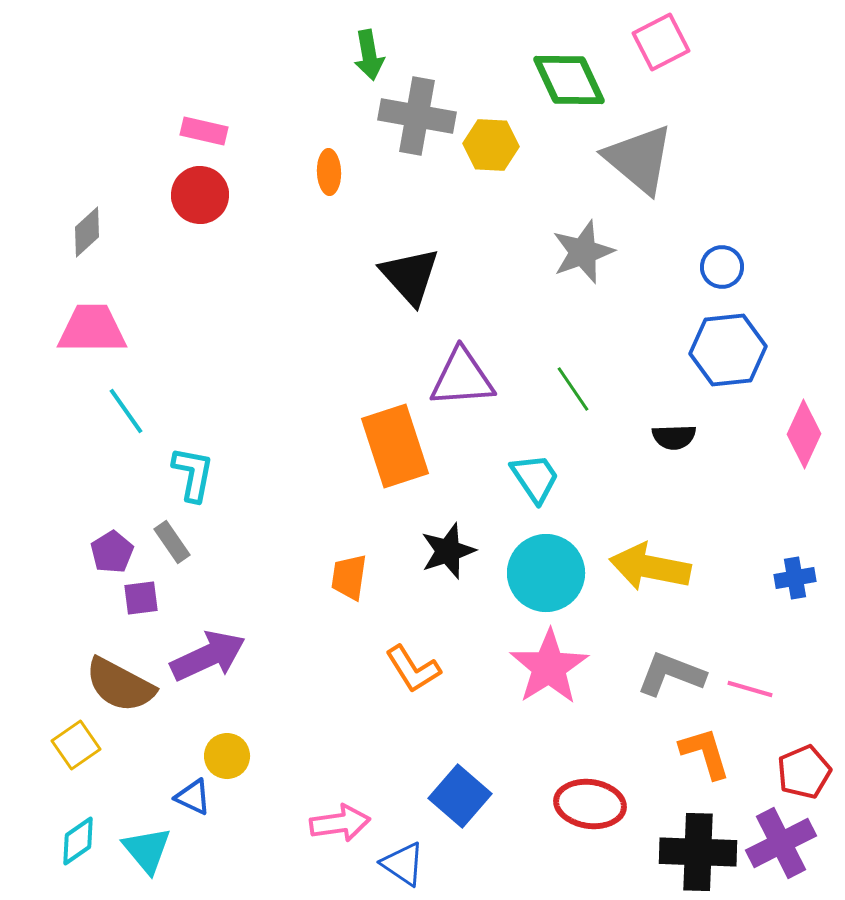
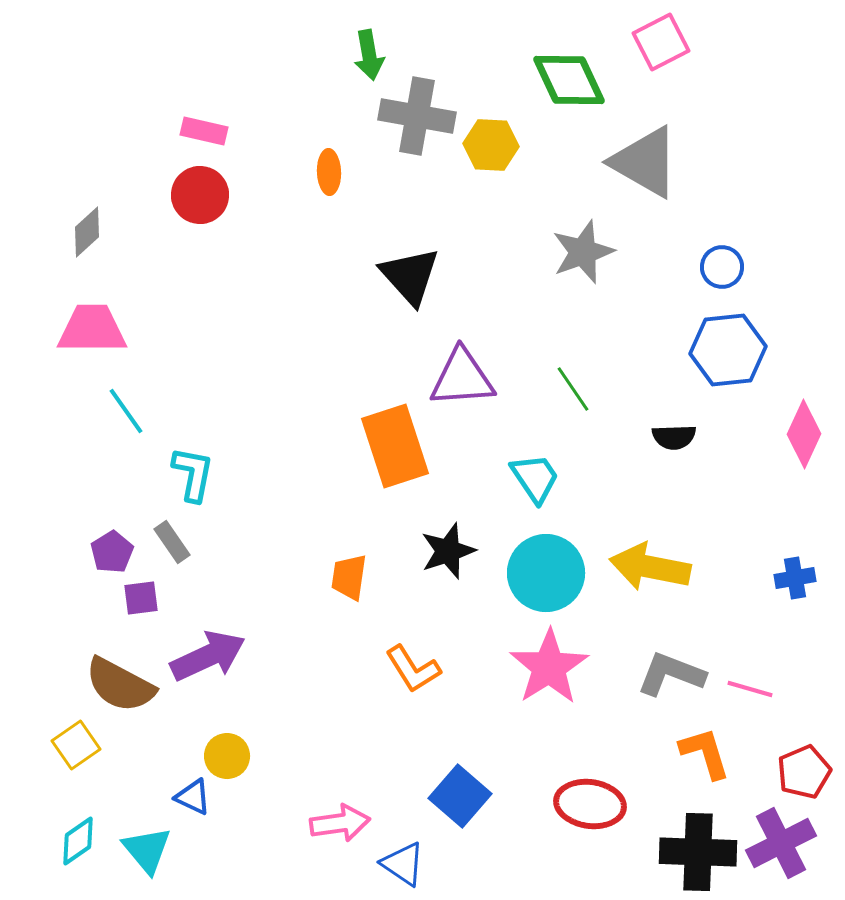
gray triangle at (639, 159): moved 6 px right, 3 px down; rotated 10 degrees counterclockwise
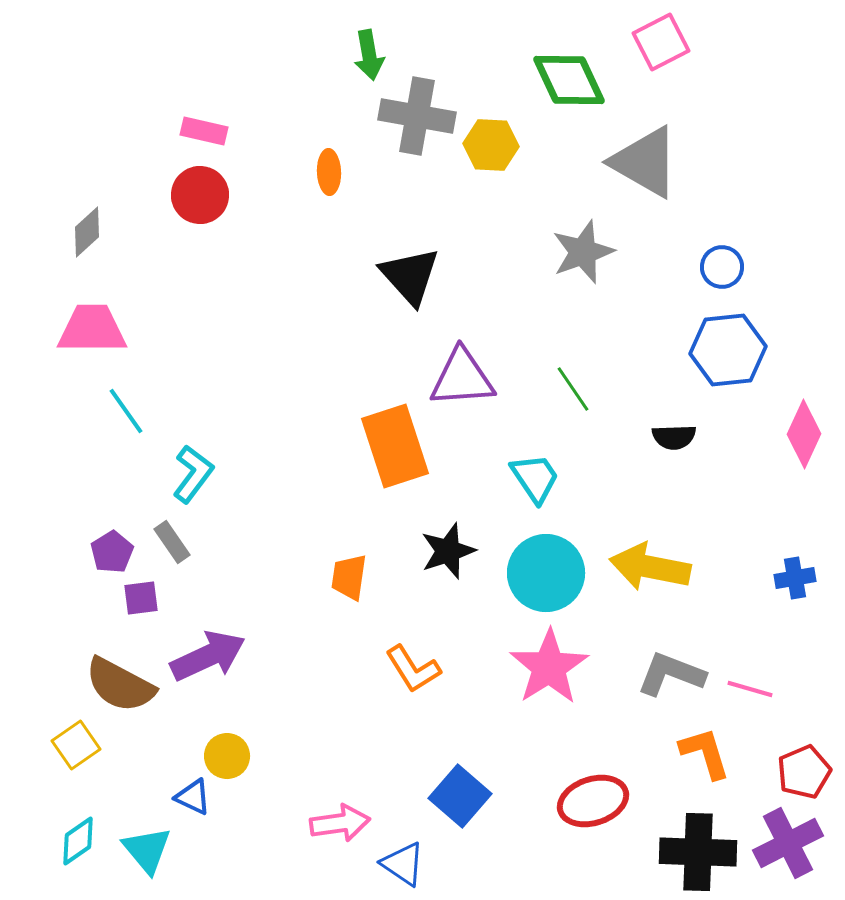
cyan L-shape at (193, 474): rotated 26 degrees clockwise
red ellipse at (590, 804): moved 3 px right, 3 px up; rotated 26 degrees counterclockwise
purple cross at (781, 843): moved 7 px right
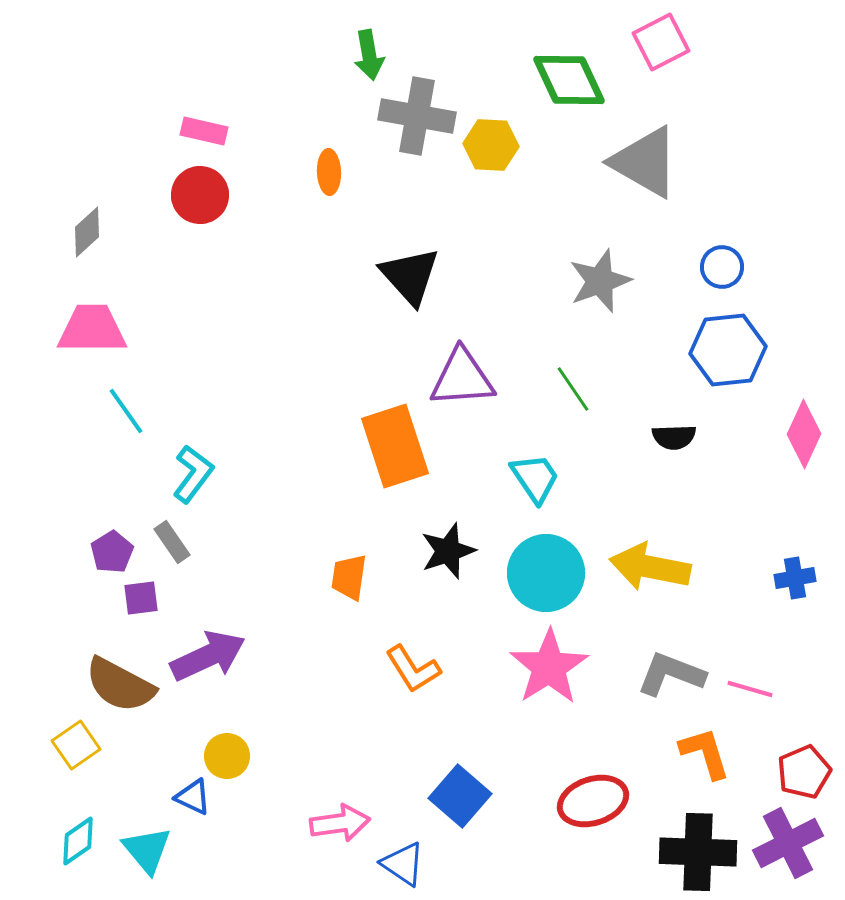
gray star at (583, 252): moved 17 px right, 29 px down
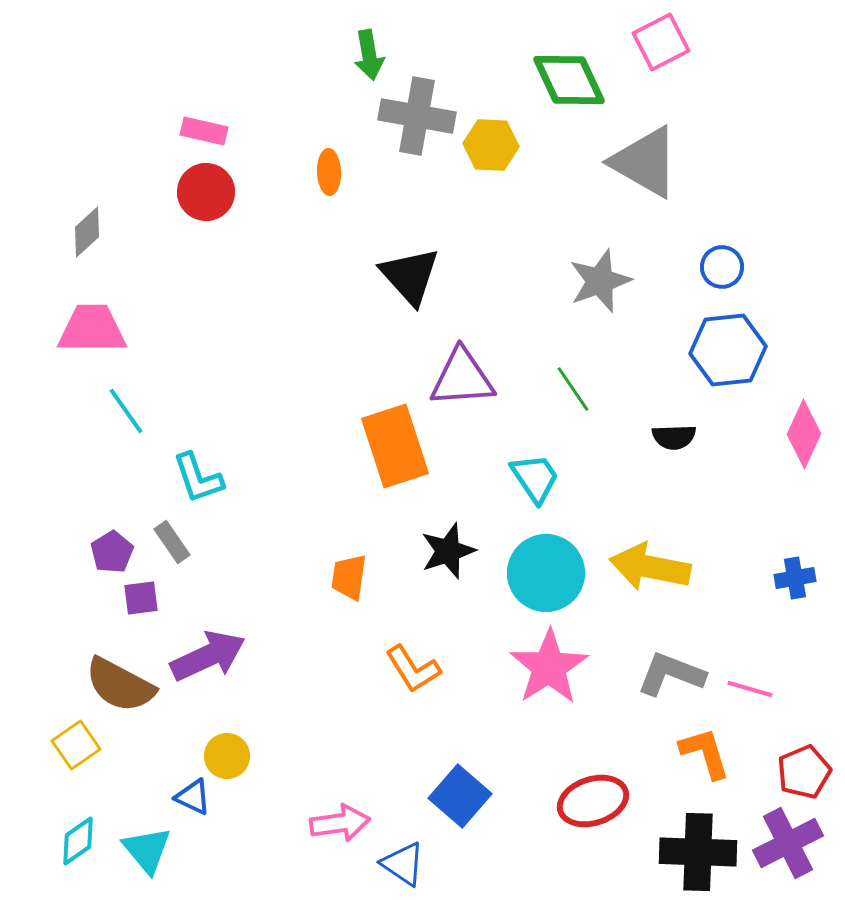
red circle at (200, 195): moved 6 px right, 3 px up
cyan L-shape at (193, 474): moved 5 px right, 4 px down; rotated 124 degrees clockwise
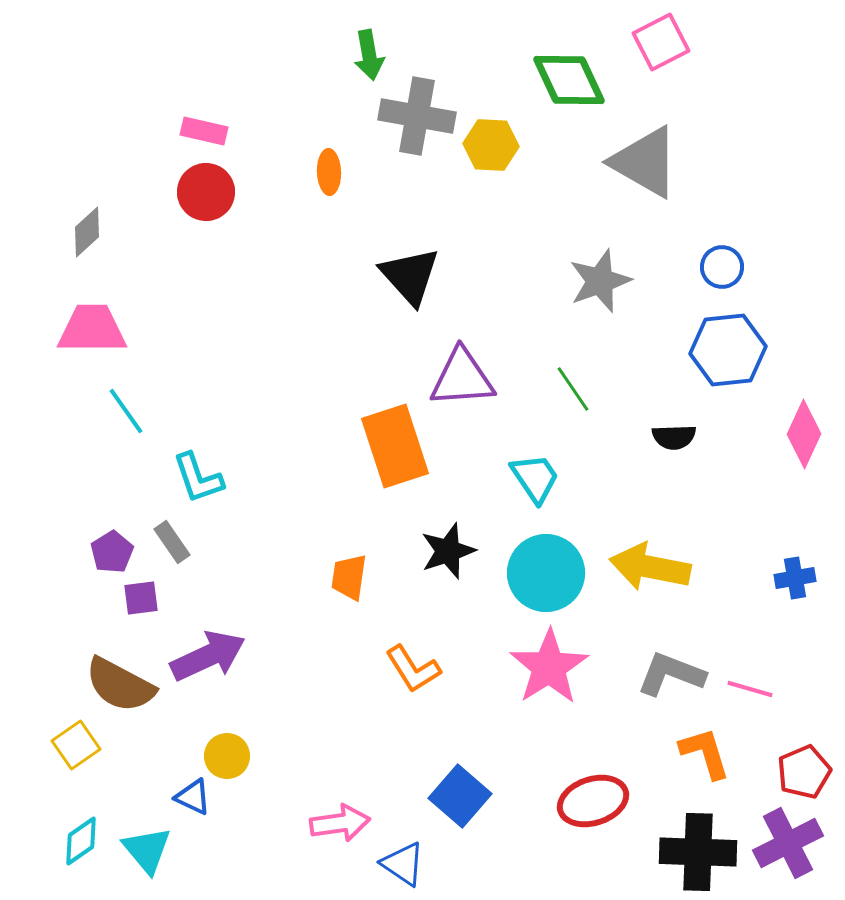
cyan diamond at (78, 841): moved 3 px right
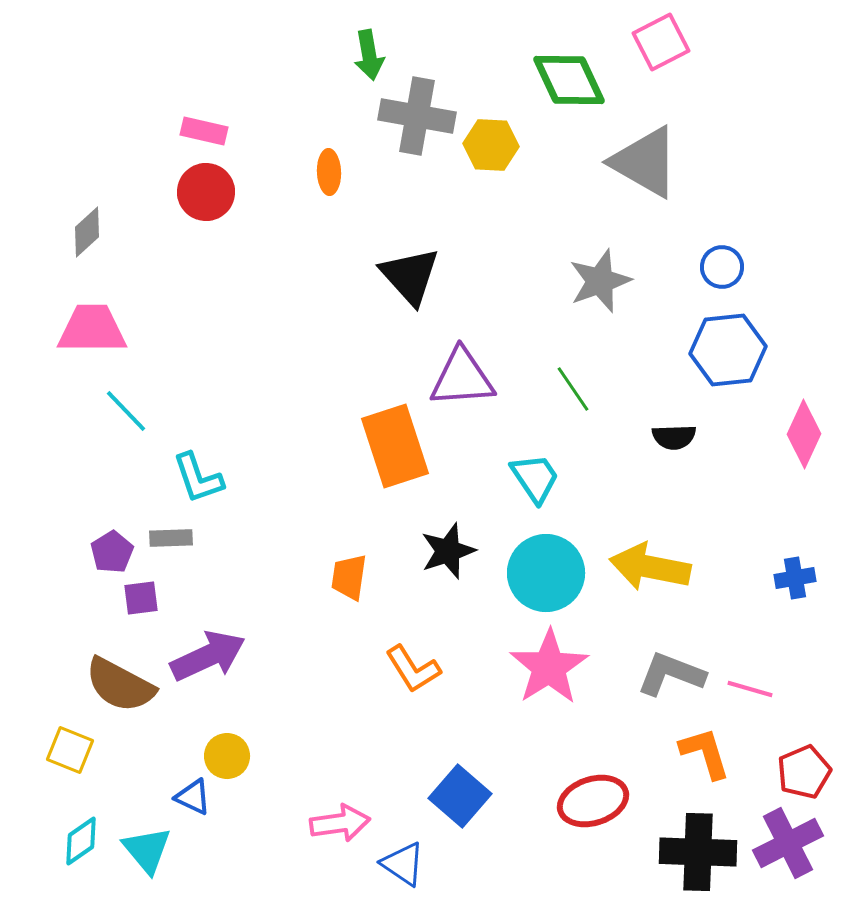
cyan line at (126, 411): rotated 9 degrees counterclockwise
gray rectangle at (172, 542): moved 1 px left, 4 px up; rotated 57 degrees counterclockwise
yellow square at (76, 745): moved 6 px left, 5 px down; rotated 33 degrees counterclockwise
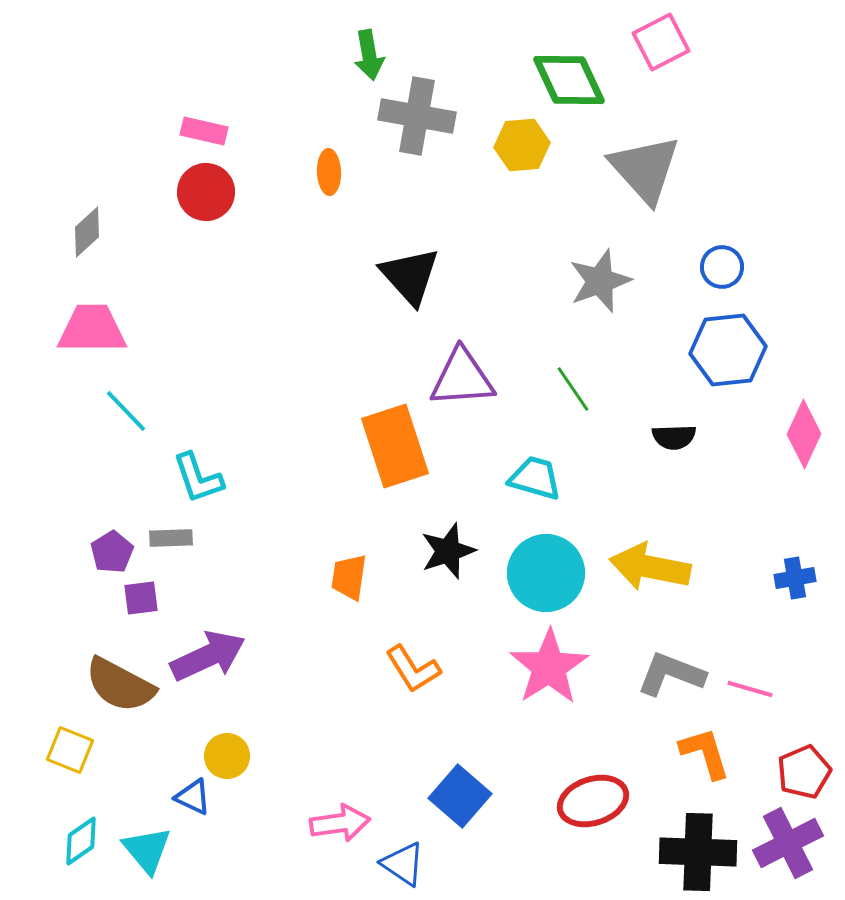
yellow hexagon at (491, 145): moved 31 px right; rotated 8 degrees counterclockwise
gray triangle at (645, 162): moved 7 px down; rotated 18 degrees clockwise
cyan trapezoid at (535, 478): rotated 40 degrees counterclockwise
